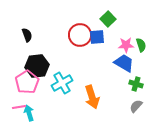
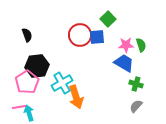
orange arrow: moved 16 px left
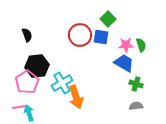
blue square: moved 4 px right; rotated 14 degrees clockwise
gray semicircle: rotated 40 degrees clockwise
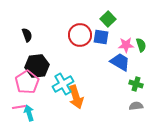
blue trapezoid: moved 4 px left, 1 px up
cyan cross: moved 1 px right, 1 px down
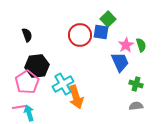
blue square: moved 5 px up
pink star: rotated 28 degrees counterclockwise
blue trapezoid: rotated 35 degrees clockwise
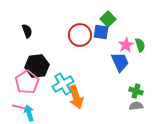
black semicircle: moved 4 px up
green semicircle: moved 1 px left
green cross: moved 7 px down
pink line: rotated 24 degrees clockwise
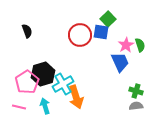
black hexagon: moved 6 px right, 8 px down; rotated 10 degrees counterclockwise
cyan arrow: moved 16 px right, 7 px up
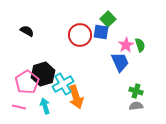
black semicircle: rotated 40 degrees counterclockwise
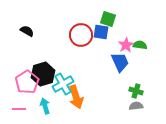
green square: rotated 28 degrees counterclockwise
red circle: moved 1 px right
green semicircle: rotated 64 degrees counterclockwise
pink line: moved 2 px down; rotated 16 degrees counterclockwise
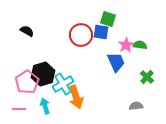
blue trapezoid: moved 4 px left
green cross: moved 11 px right, 14 px up; rotated 24 degrees clockwise
